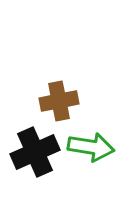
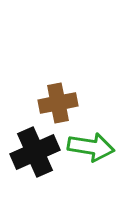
brown cross: moved 1 px left, 2 px down
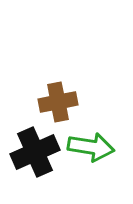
brown cross: moved 1 px up
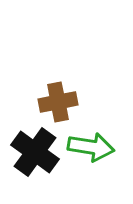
black cross: rotated 30 degrees counterclockwise
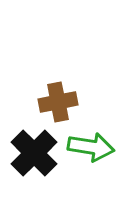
black cross: moved 1 px left, 1 px down; rotated 9 degrees clockwise
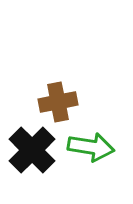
black cross: moved 2 px left, 3 px up
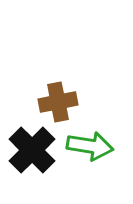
green arrow: moved 1 px left, 1 px up
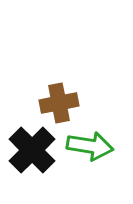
brown cross: moved 1 px right, 1 px down
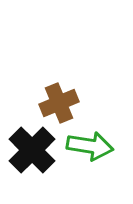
brown cross: rotated 12 degrees counterclockwise
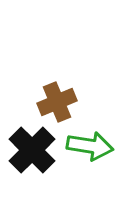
brown cross: moved 2 px left, 1 px up
